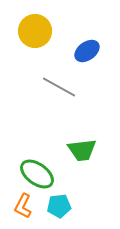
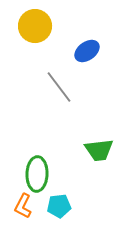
yellow circle: moved 5 px up
gray line: rotated 24 degrees clockwise
green trapezoid: moved 17 px right
green ellipse: rotated 56 degrees clockwise
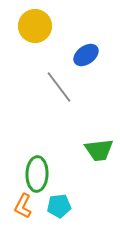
blue ellipse: moved 1 px left, 4 px down
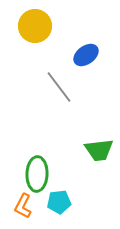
cyan pentagon: moved 4 px up
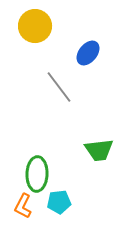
blue ellipse: moved 2 px right, 2 px up; rotated 15 degrees counterclockwise
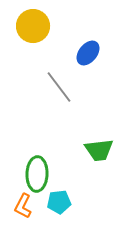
yellow circle: moved 2 px left
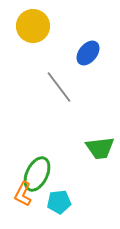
green trapezoid: moved 1 px right, 2 px up
green ellipse: rotated 24 degrees clockwise
orange L-shape: moved 12 px up
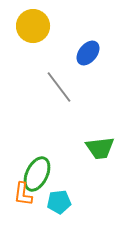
orange L-shape: rotated 20 degrees counterclockwise
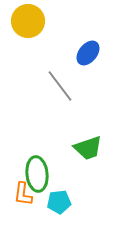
yellow circle: moved 5 px left, 5 px up
gray line: moved 1 px right, 1 px up
green trapezoid: moved 12 px left; rotated 12 degrees counterclockwise
green ellipse: rotated 32 degrees counterclockwise
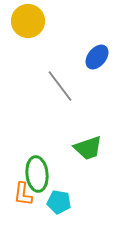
blue ellipse: moved 9 px right, 4 px down
cyan pentagon: rotated 15 degrees clockwise
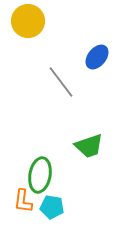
gray line: moved 1 px right, 4 px up
green trapezoid: moved 1 px right, 2 px up
green ellipse: moved 3 px right, 1 px down; rotated 16 degrees clockwise
orange L-shape: moved 7 px down
cyan pentagon: moved 7 px left, 5 px down
